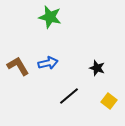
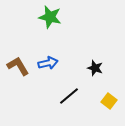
black star: moved 2 px left
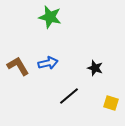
yellow square: moved 2 px right, 2 px down; rotated 21 degrees counterclockwise
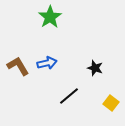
green star: rotated 25 degrees clockwise
blue arrow: moved 1 px left
yellow square: rotated 21 degrees clockwise
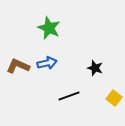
green star: moved 1 px left, 11 px down; rotated 15 degrees counterclockwise
brown L-shape: rotated 35 degrees counterclockwise
black line: rotated 20 degrees clockwise
yellow square: moved 3 px right, 5 px up
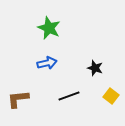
brown L-shape: moved 33 px down; rotated 30 degrees counterclockwise
yellow square: moved 3 px left, 2 px up
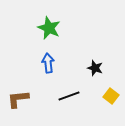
blue arrow: moved 1 px right; rotated 84 degrees counterclockwise
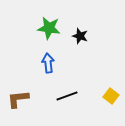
green star: rotated 15 degrees counterclockwise
black star: moved 15 px left, 32 px up
black line: moved 2 px left
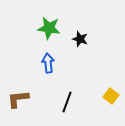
black star: moved 3 px down
black line: moved 6 px down; rotated 50 degrees counterclockwise
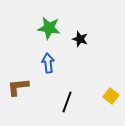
brown L-shape: moved 12 px up
